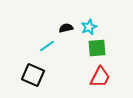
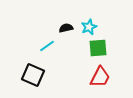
green square: moved 1 px right
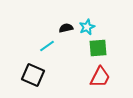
cyan star: moved 2 px left
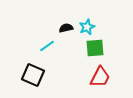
green square: moved 3 px left
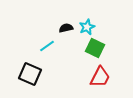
green square: rotated 30 degrees clockwise
black square: moved 3 px left, 1 px up
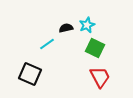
cyan star: moved 2 px up
cyan line: moved 2 px up
red trapezoid: rotated 55 degrees counterclockwise
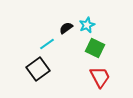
black semicircle: rotated 24 degrees counterclockwise
black square: moved 8 px right, 5 px up; rotated 30 degrees clockwise
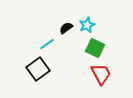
red trapezoid: moved 1 px right, 3 px up
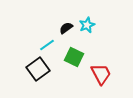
cyan line: moved 1 px down
green square: moved 21 px left, 9 px down
